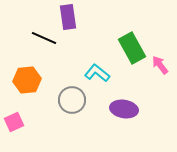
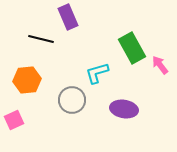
purple rectangle: rotated 15 degrees counterclockwise
black line: moved 3 px left, 1 px down; rotated 10 degrees counterclockwise
cyan L-shape: rotated 55 degrees counterclockwise
pink square: moved 2 px up
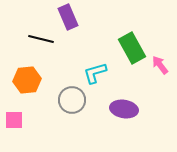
cyan L-shape: moved 2 px left
pink square: rotated 24 degrees clockwise
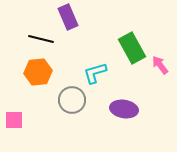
orange hexagon: moved 11 px right, 8 px up
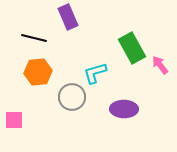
black line: moved 7 px left, 1 px up
gray circle: moved 3 px up
purple ellipse: rotated 8 degrees counterclockwise
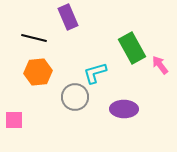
gray circle: moved 3 px right
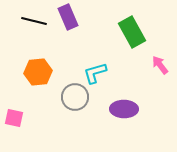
black line: moved 17 px up
green rectangle: moved 16 px up
pink square: moved 2 px up; rotated 12 degrees clockwise
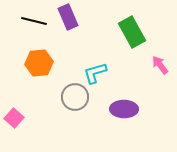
orange hexagon: moved 1 px right, 9 px up
pink square: rotated 30 degrees clockwise
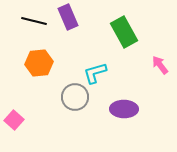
green rectangle: moved 8 px left
pink square: moved 2 px down
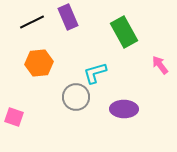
black line: moved 2 px left, 1 px down; rotated 40 degrees counterclockwise
gray circle: moved 1 px right
pink square: moved 3 px up; rotated 24 degrees counterclockwise
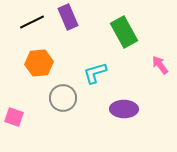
gray circle: moved 13 px left, 1 px down
